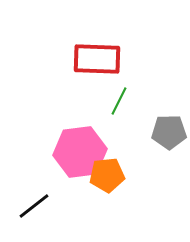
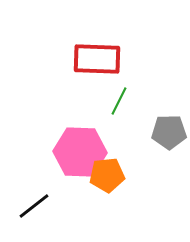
pink hexagon: rotated 9 degrees clockwise
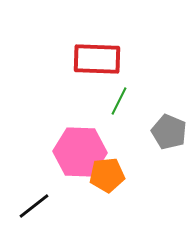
gray pentagon: rotated 24 degrees clockwise
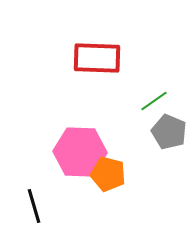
red rectangle: moved 1 px up
green line: moved 35 px right; rotated 28 degrees clockwise
orange pentagon: moved 1 px right, 1 px up; rotated 20 degrees clockwise
black line: rotated 68 degrees counterclockwise
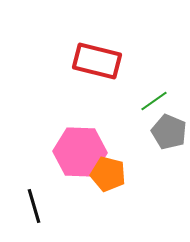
red rectangle: moved 3 px down; rotated 12 degrees clockwise
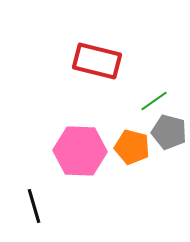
gray pentagon: rotated 8 degrees counterclockwise
pink hexagon: moved 1 px up
orange pentagon: moved 24 px right, 27 px up
